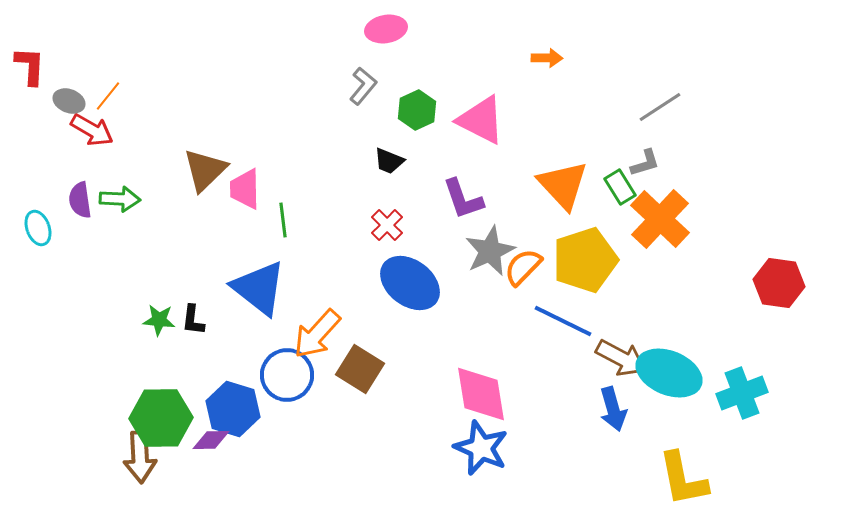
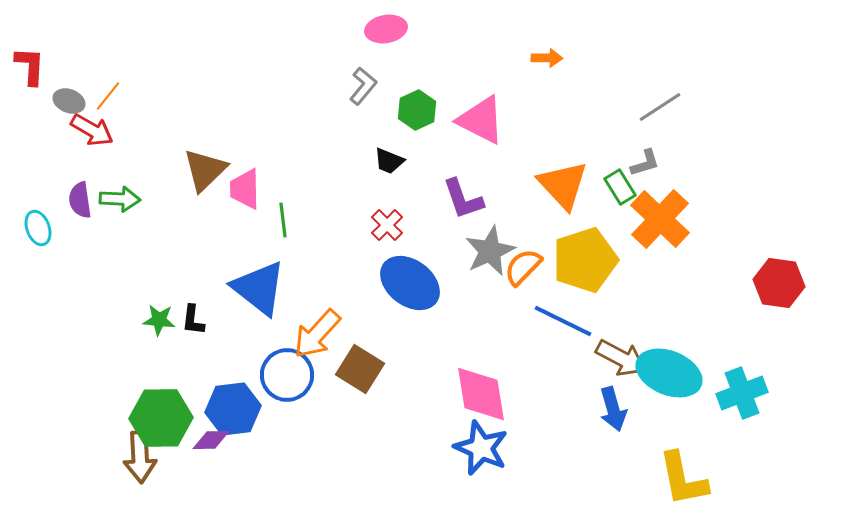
blue hexagon at (233, 409): rotated 24 degrees counterclockwise
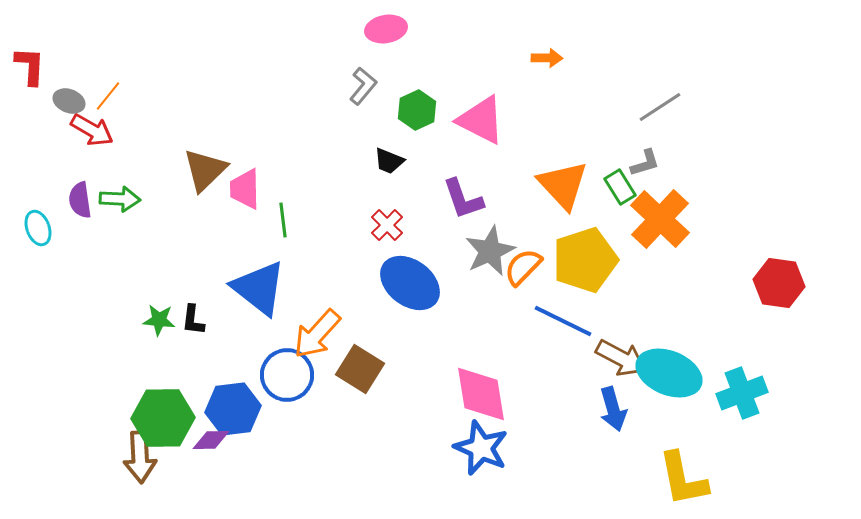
green hexagon at (161, 418): moved 2 px right
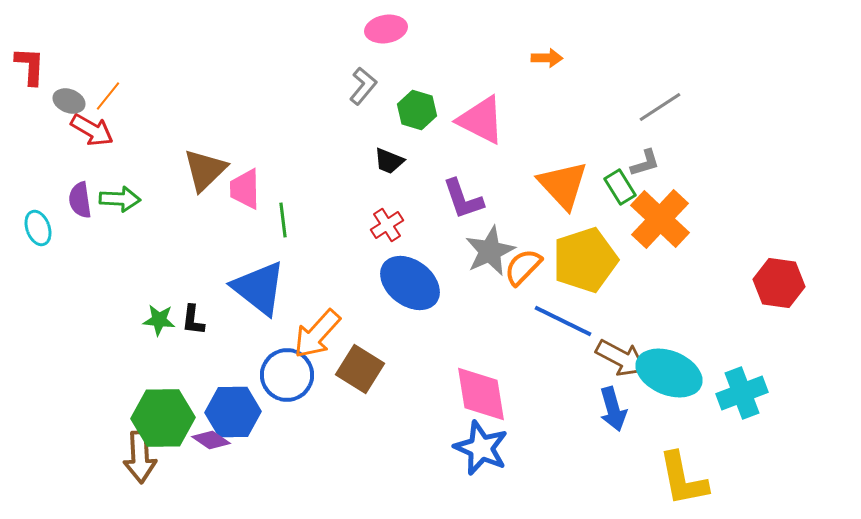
green hexagon at (417, 110): rotated 18 degrees counterclockwise
red cross at (387, 225): rotated 12 degrees clockwise
blue hexagon at (233, 409): moved 3 px down; rotated 6 degrees clockwise
purple diamond at (211, 440): rotated 36 degrees clockwise
